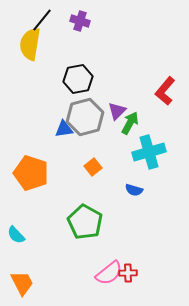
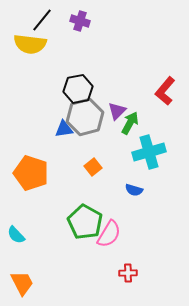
yellow semicircle: rotated 92 degrees counterclockwise
black hexagon: moved 10 px down
pink semicircle: moved 39 px up; rotated 20 degrees counterclockwise
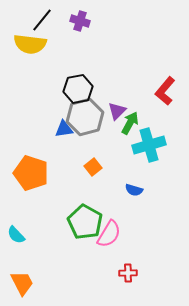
cyan cross: moved 7 px up
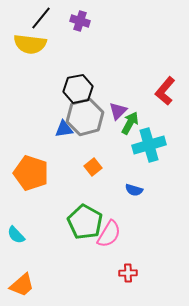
black line: moved 1 px left, 2 px up
purple triangle: moved 1 px right
orange trapezoid: moved 2 px down; rotated 76 degrees clockwise
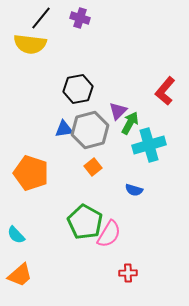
purple cross: moved 3 px up
gray hexagon: moved 5 px right, 13 px down
orange trapezoid: moved 2 px left, 10 px up
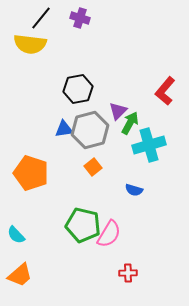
green pentagon: moved 2 px left, 3 px down; rotated 16 degrees counterclockwise
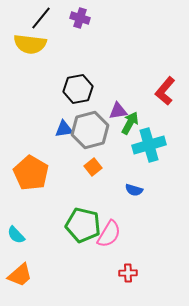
purple triangle: rotated 36 degrees clockwise
orange pentagon: rotated 12 degrees clockwise
